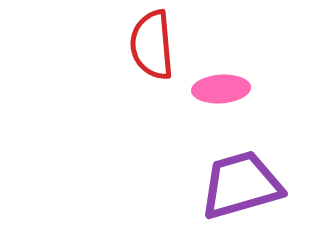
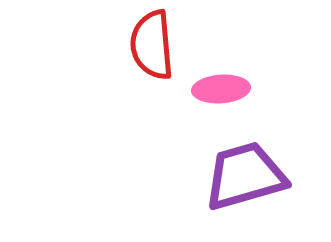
purple trapezoid: moved 4 px right, 9 px up
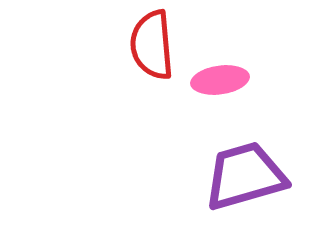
pink ellipse: moved 1 px left, 9 px up; rotated 4 degrees counterclockwise
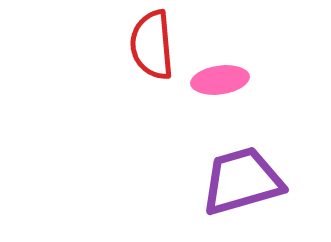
purple trapezoid: moved 3 px left, 5 px down
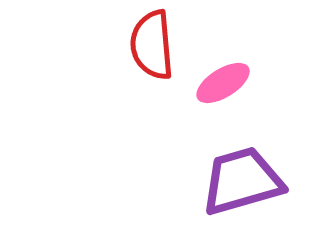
pink ellipse: moved 3 px right, 3 px down; rotated 24 degrees counterclockwise
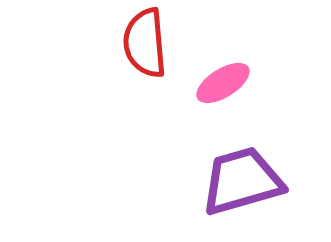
red semicircle: moved 7 px left, 2 px up
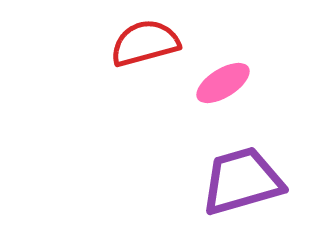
red semicircle: rotated 80 degrees clockwise
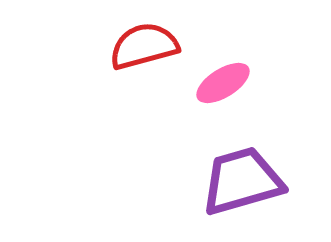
red semicircle: moved 1 px left, 3 px down
